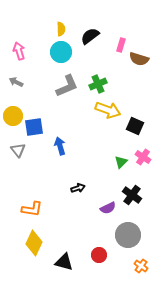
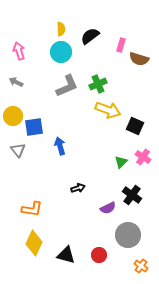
black triangle: moved 2 px right, 7 px up
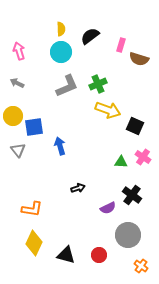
gray arrow: moved 1 px right, 1 px down
green triangle: rotated 48 degrees clockwise
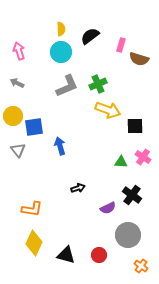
black square: rotated 24 degrees counterclockwise
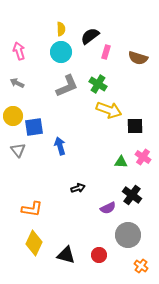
pink rectangle: moved 15 px left, 7 px down
brown semicircle: moved 1 px left, 1 px up
green cross: rotated 36 degrees counterclockwise
yellow arrow: moved 1 px right
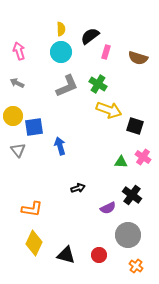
black square: rotated 18 degrees clockwise
orange cross: moved 5 px left
